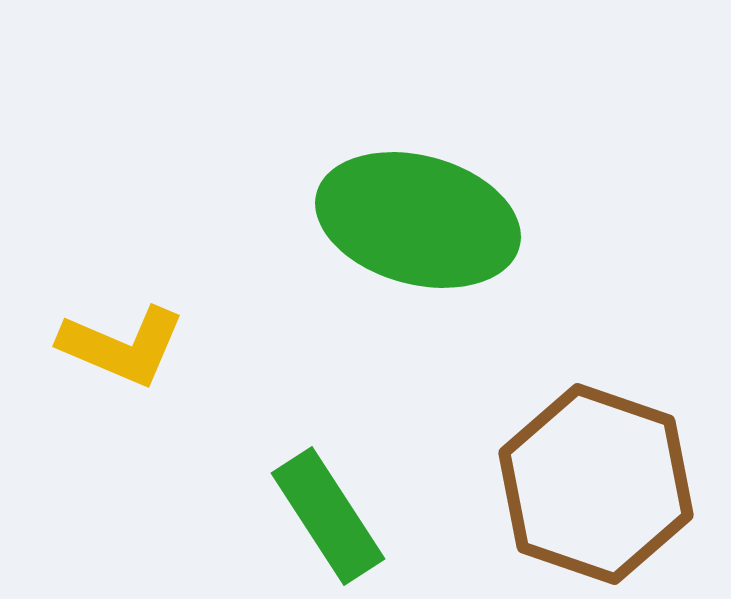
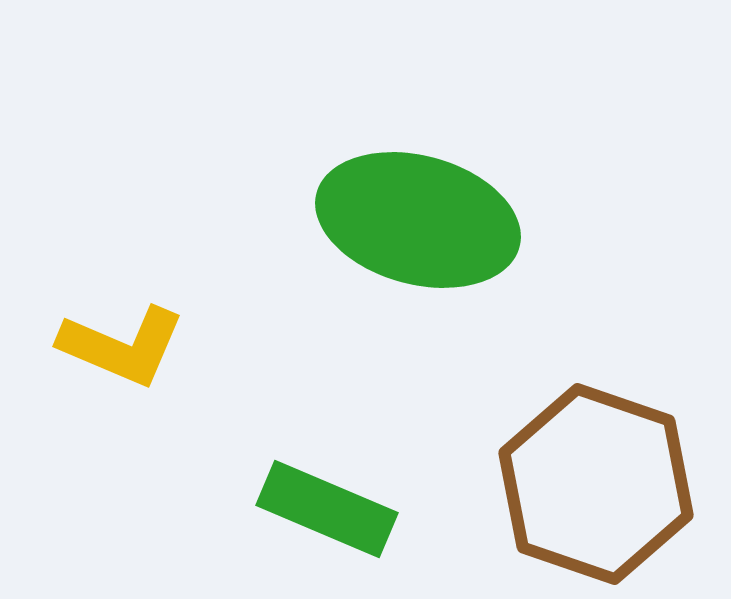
green rectangle: moved 1 px left, 7 px up; rotated 34 degrees counterclockwise
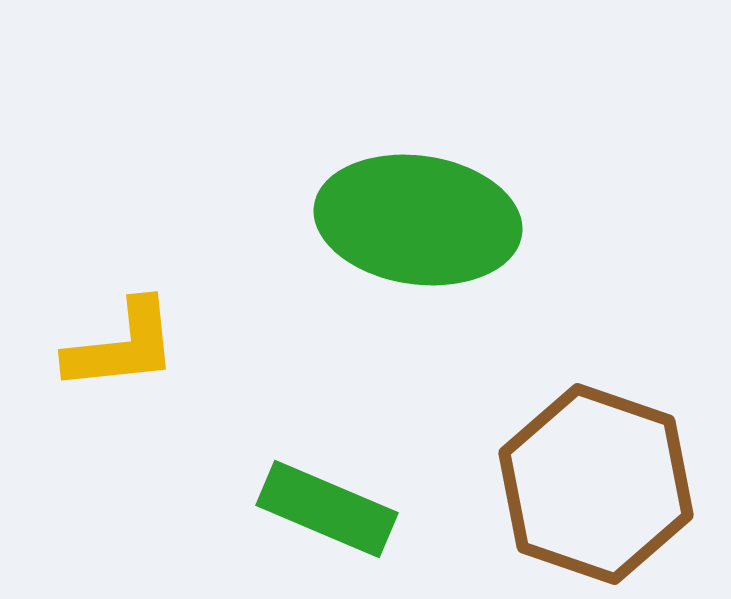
green ellipse: rotated 7 degrees counterclockwise
yellow L-shape: rotated 29 degrees counterclockwise
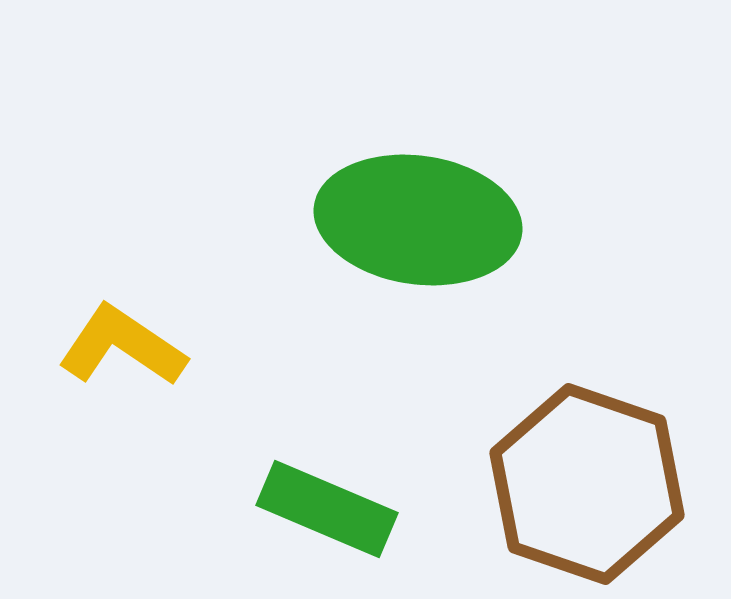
yellow L-shape: rotated 140 degrees counterclockwise
brown hexagon: moved 9 px left
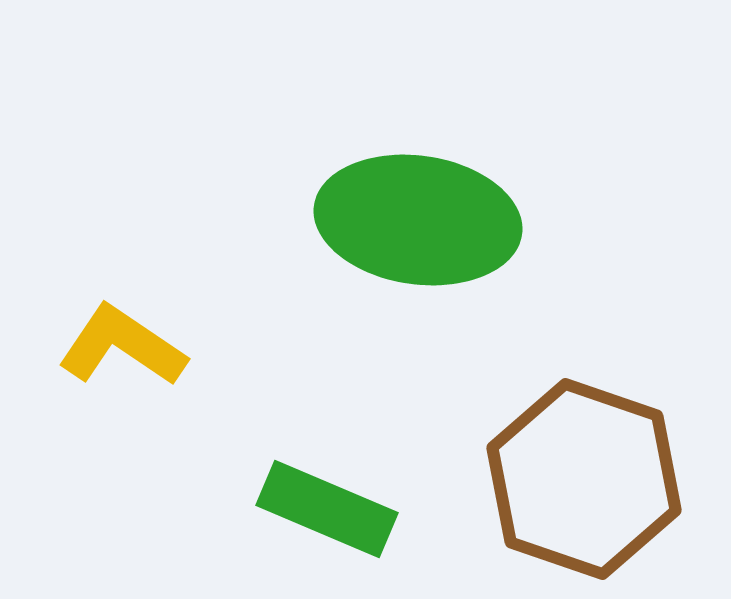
brown hexagon: moved 3 px left, 5 px up
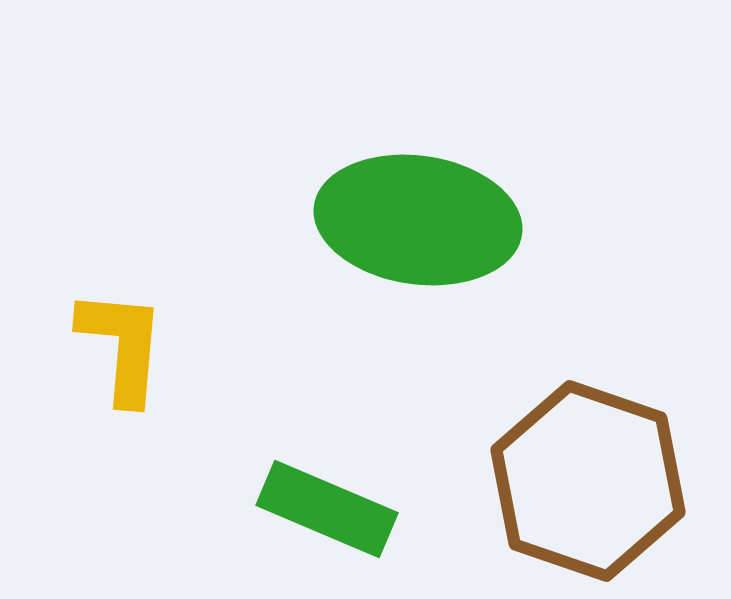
yellow L-shape: rotated 61 degrees clockwise
brown hexagon: moved 4 px right, 2 px down
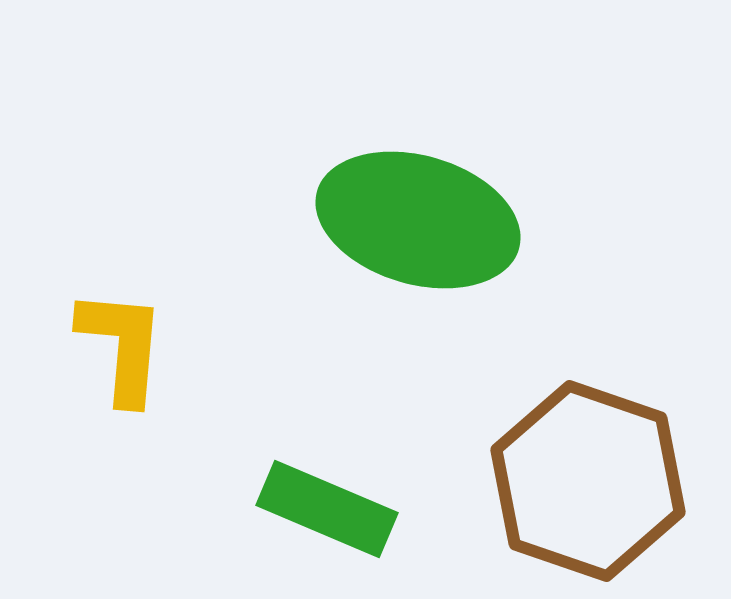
green ellipse: rotated 8 degrees clockwise
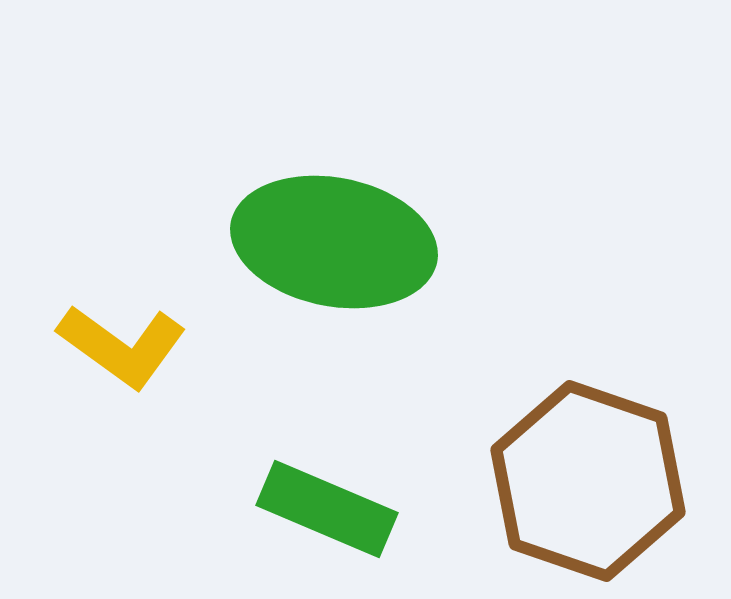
green ellipse: moved 84 px left, 22 px down; rotated 5 degrees counterclockwise
yellow L-shape: rotated 121 degrees clockwise
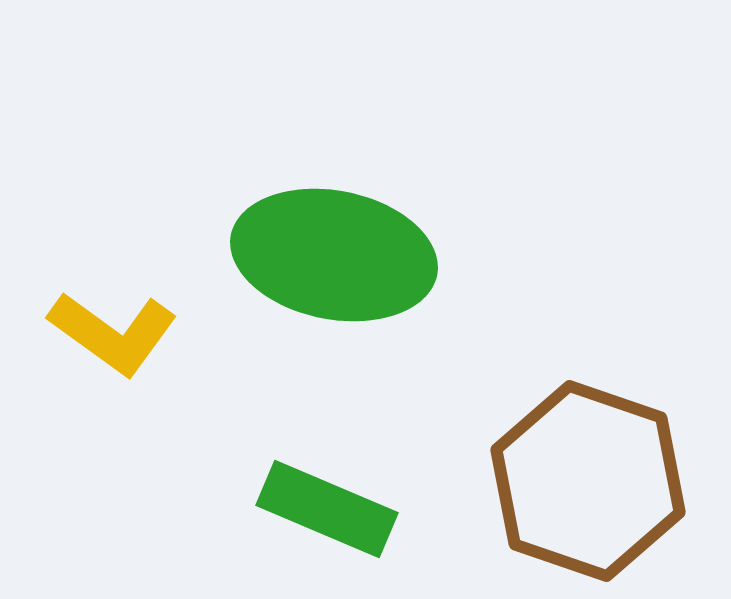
green ellipse: moved 13 px down
yellow L-shape: moved 9 px left, 13 px up
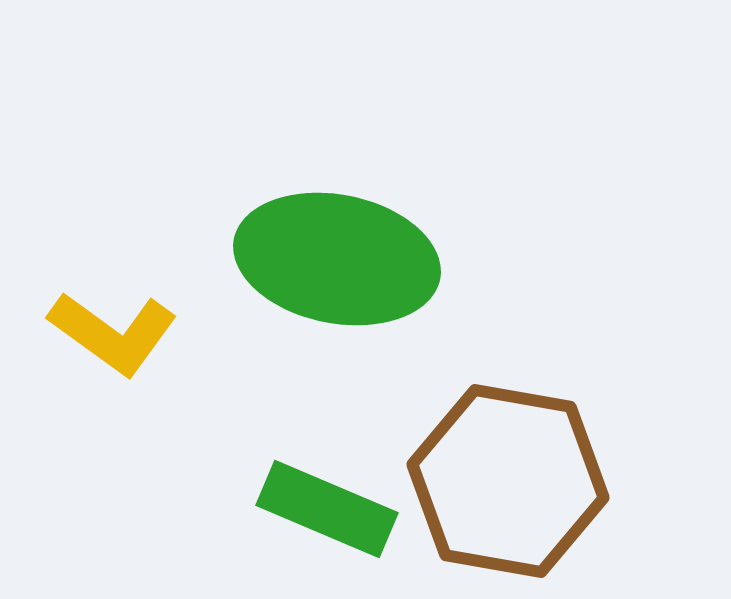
green ellipse: moved 3 px right, 4 px down
brown hexagon: moved 80 px left; rotated 9 degrees counterclockwise
